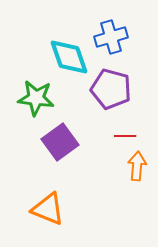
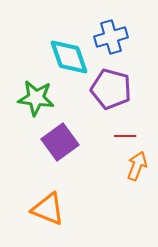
orange arrow: rotated 16 degrees clockwise
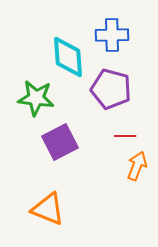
blue cross: moved 1 px right, 2 px up; rotated 16 degrees clockwise
cyan diamond: moved 1 px left; rotated 15 degrees clockwise
purple square: rotated 9 degrees clockwise
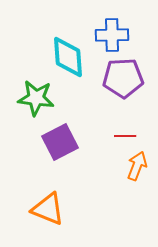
purple pentagon: moved 12 px right, 11 px up; rotated 18 degrees counterclockwise
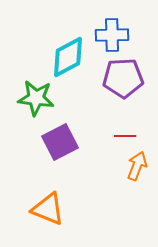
cyan diamond: rotated 66 degrees clockwise
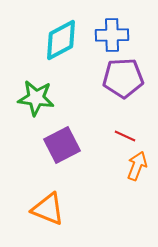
cyan diamond: moved 7 px left, 17 px up
red line: rotated 25 degrees clockwise
purple square: moved 2 px right, 3 px down
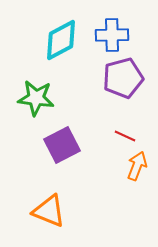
purple pentagon: rotated 12 degrees counterclockwise
orange triangle: moved 1 px right, 2 px down
